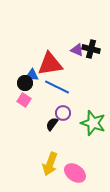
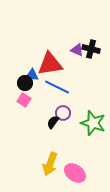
black semicircle: moved 1 px right, 2 px up
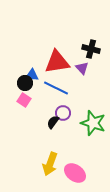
purple triangle: moved 5 px right, 18 px down; rotated 24 degrees clockwise
red triangle: moved 7 px right, 2 px up
blue line: moved 1 px left, 1 px down
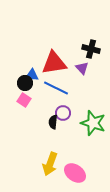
red triangle: moved 3 px left, 1 px down
black semicircle: rotated 32 degrees counterclockwise
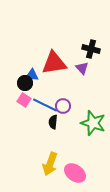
blue line: moved 11 px left, 17 px down
purple circle: moved 7 px up
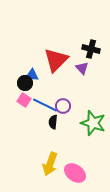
red triangle: moved 2 px right, 3 px up; rotated 36 degrees counterclockwise
